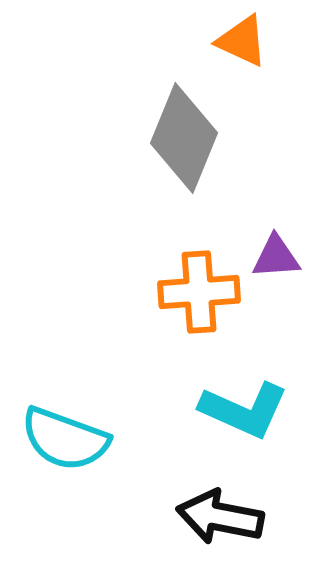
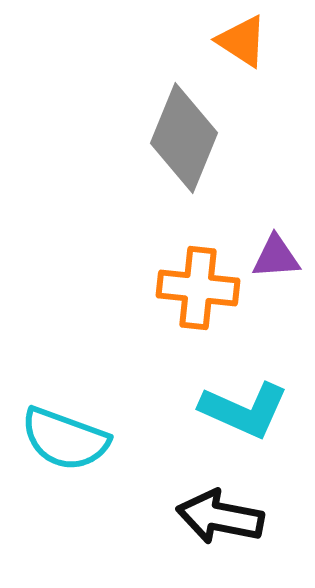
orange triangle: rotated 8 degrees clockwise
orange cross: moved 1 px left, 4 px up; rotated 10 degrees clockwise
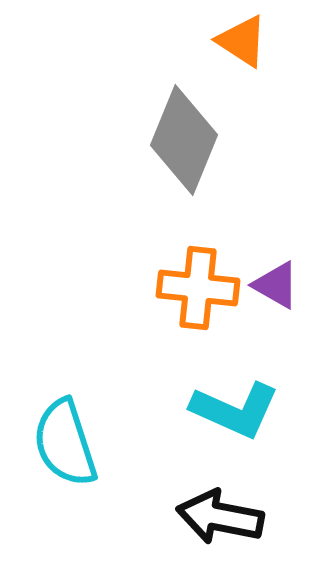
gray diamond: moved 2 px down
purple triangle: moved 28 px down; rotated 34 degrees clockwise
cyan L-shape: moved 9 px left
cyan semicircle: moved 4 px down; rotated 52 degrees clockwise
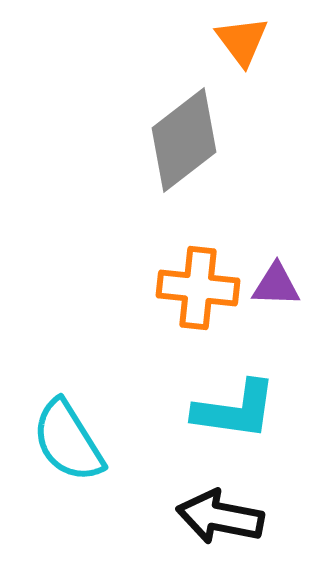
orange triangle: rotated 20 degrees clockwise
gray diamond: rotated 30 degrees clockwise
purple triangle: rotated 28 degrees counterclockwise
cyan L-shape: rotated 16 degrees counterclockwise
cyan semicircle: moved 3 px right, 2 px up; rotated 14 degrees counterclockwise
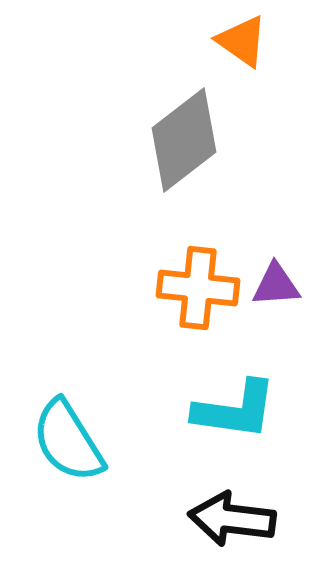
orange triangle: rotated 18 degrees counterclockwise
purple triangle: rotated 6 degrees counterclockwise
black arrow: moved 12 px right, 2 px down; rotated 4 degrees counterclockwise
